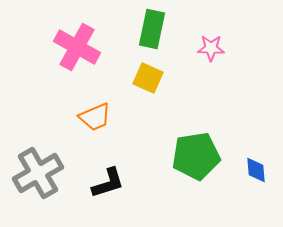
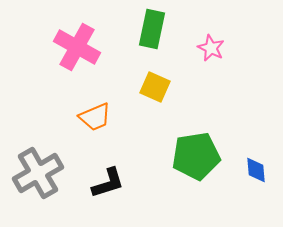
pink star: rotated 24 degrees clockwise
yellow square: moved 7 px right, 9 px down
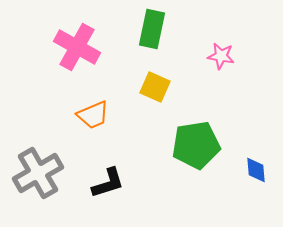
pink star: moved 10 px right, 8 px down; rotated 16 degrees counterclockwise
orange trapezoid: moved 2 px left, 2 px up
green pentagon: moved 11 px up
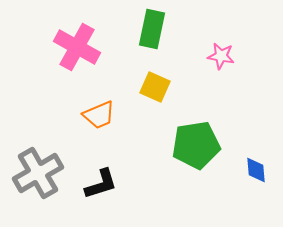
orange trapezoid: moved 6 px right
black L-shape: moved 7 px left, 1 px down
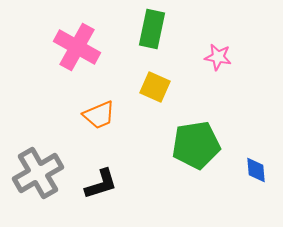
pink star: moved 3 px left, 1 px down
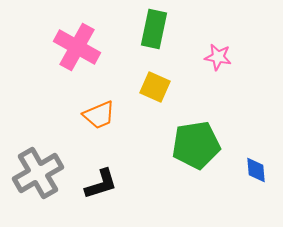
green rectangle: moved 2 px right
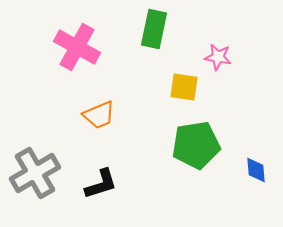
yellow square: moved 29 px right; rotated 16 degrees counterclockwise
gray cross: moved 3 px left
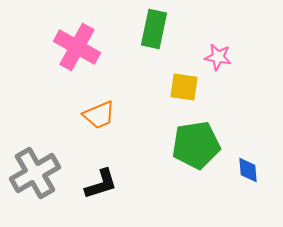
blue diamond: moved 8 px left
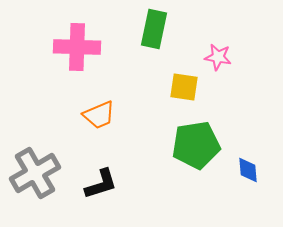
pink cross: rotated 27 degrees counterclockwise
